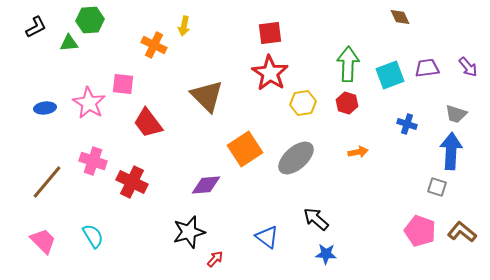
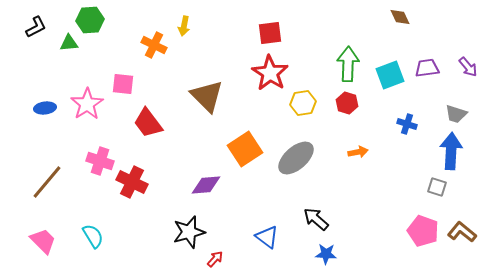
pink star: moved 2 px left, 1 px down; rotated 8 degrees clockwise
pink cross: moved 7 px right
pink pentagon: moved 3 px right
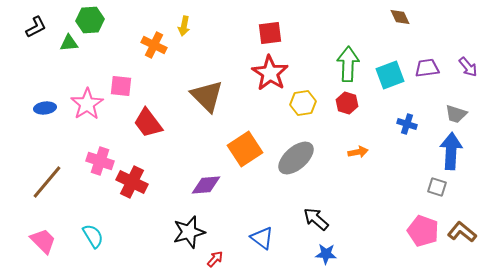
pink square: moved 2 px left, 2 px down
blue triangle: moved 5 px left, 1 px down
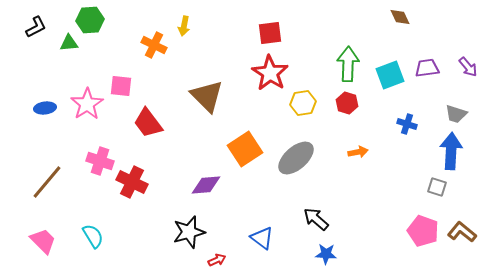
red arrow: moved 2 px right, 1 px down; rotated 24 degrees clockwise
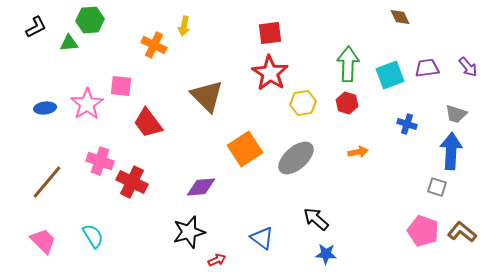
purple diamond: moved 5 px left, 2 px down
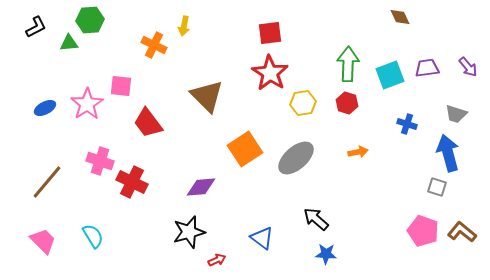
blue ellipse: rotated 20 degrees counterclockwise
blue arrow: moved 3 px left, 2 px down; rotated 18 degrees counterclockwise
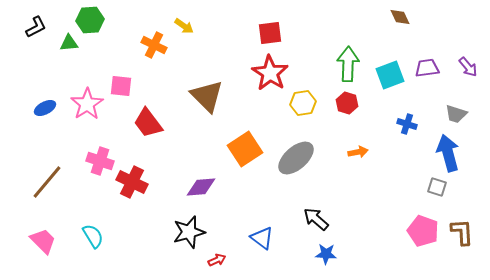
yellow arrow: rotated 66 degrees counterclockwise
brown L-shape: rotated 48 degrees clockwise
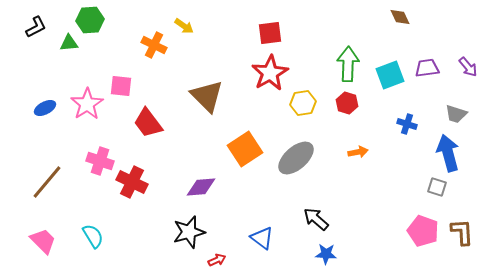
red star: rotated 9 degrees clockwise
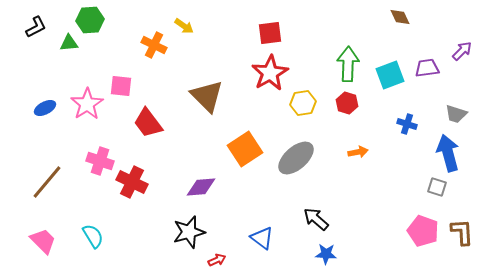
purple arrow: moved 6 px left, 16 px up; rotated 95 degrees counterclockwise
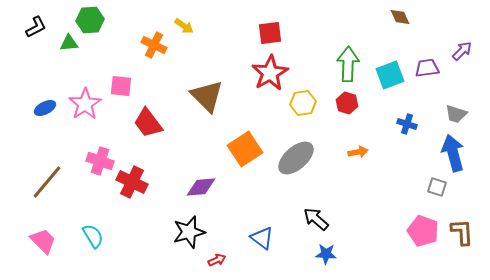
pink star: moved 2 px left
blue arrow: moved 5 px right
